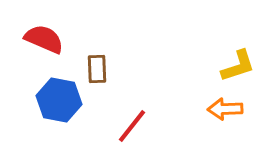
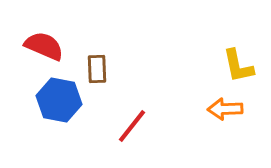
red semicircle: moved 7 px down
yellow L-shape: rotated 96 degrees clockwise
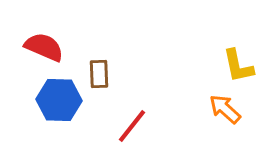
red semicircle: moved 1 px down
brown rectangle: moved 2 px right, 5 px down
blue hexagon: rotated 9 degrees counterclockwise
orange arrow: rotated 44 degrees clockwise
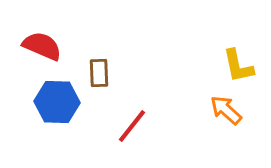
red semicircle: moved 2 px left, 1 px up
brown rectangle: moved 1 px up
blue hexagon: moved 2 px left, 2 px down
orange arrow: moved 1 px right, 1 px down
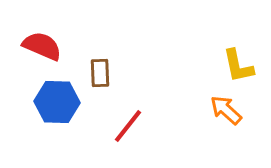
brown rectangle: moved 1 px right
red line: moved 4 px left
